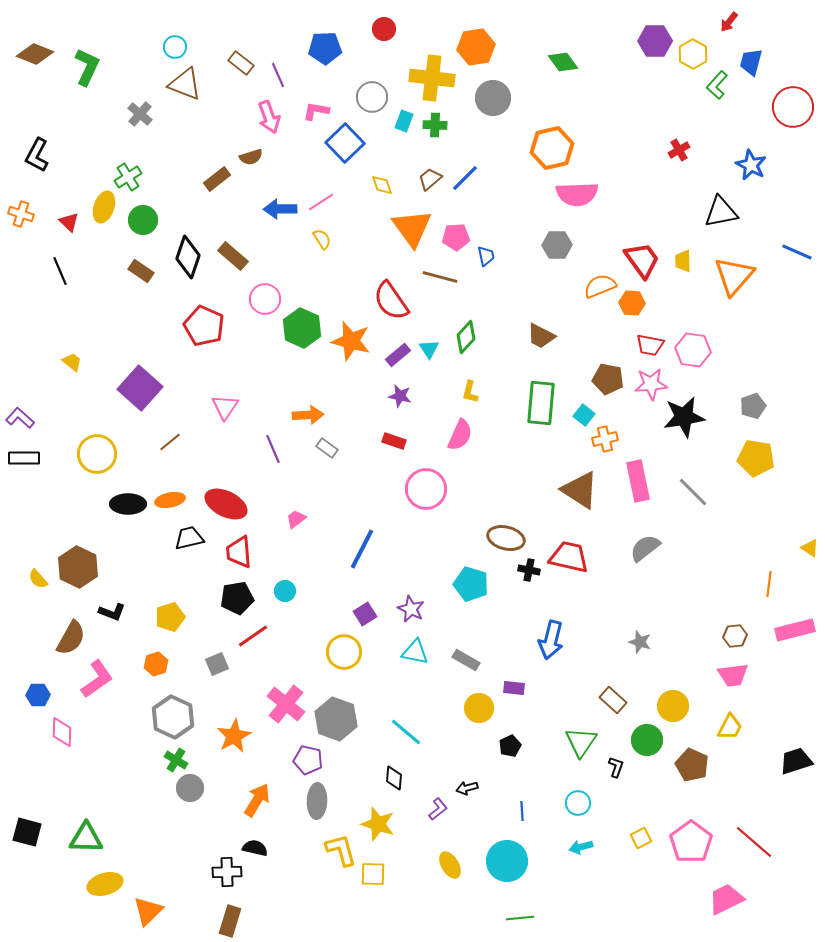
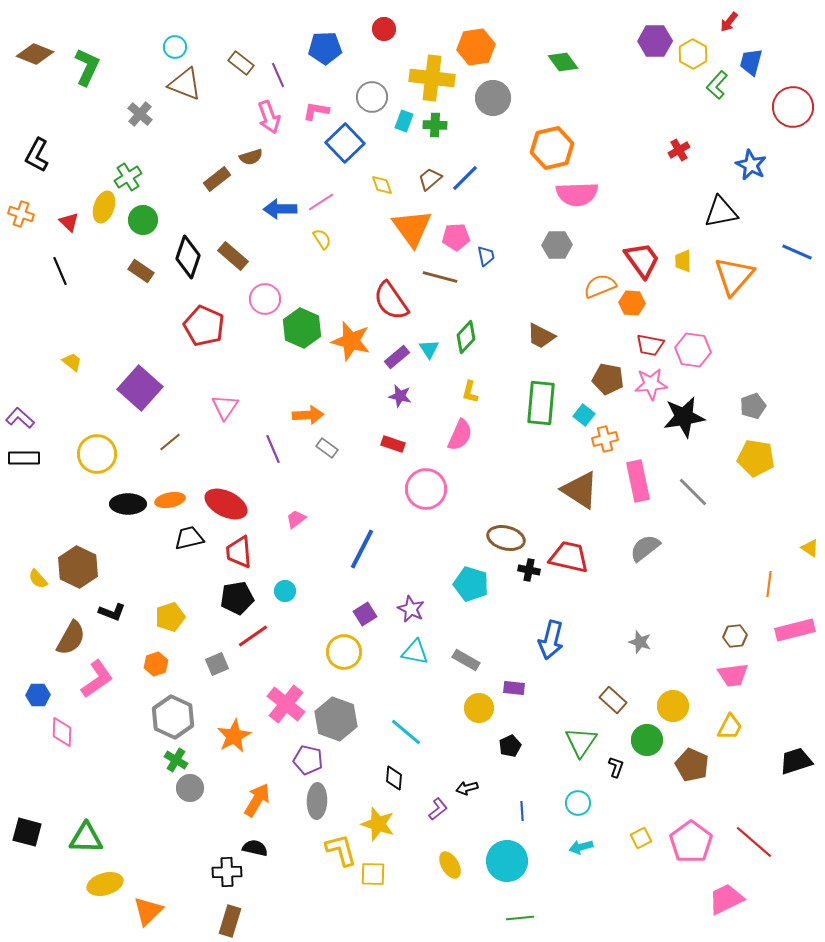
purple rectangle at (398, 355): moved 1 px left, 2 px down
red rectangle at (394, 441): moved 1 px left, 3 px down
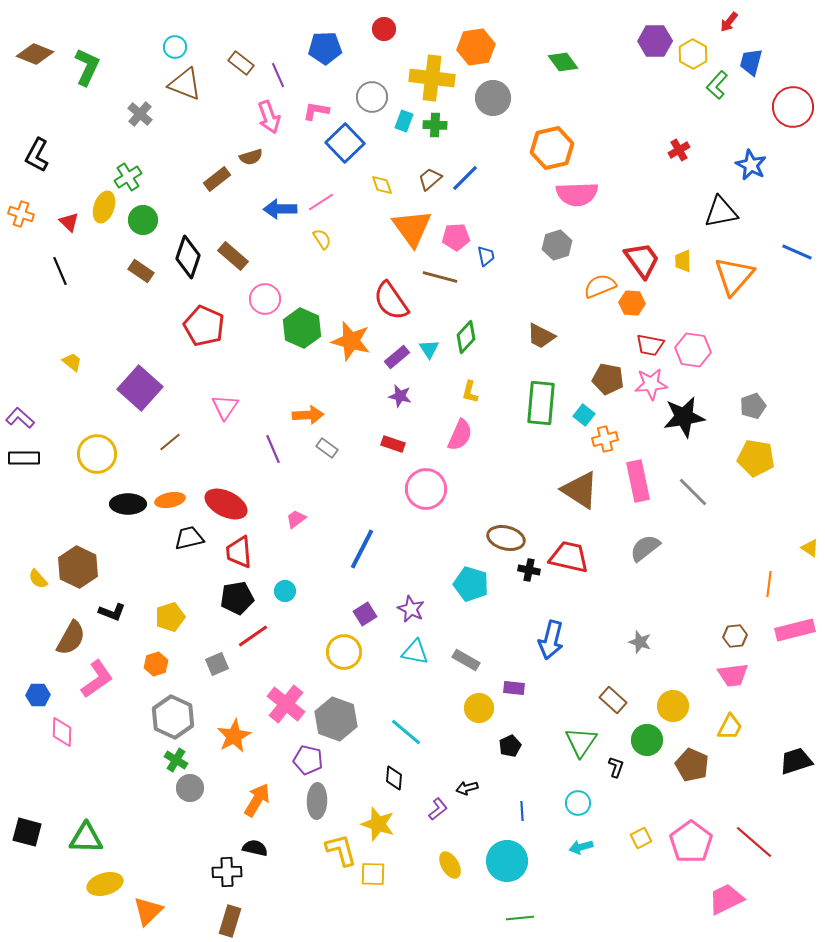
gray hexagon at (557, 245): rotated 16 degrees counterclockwise
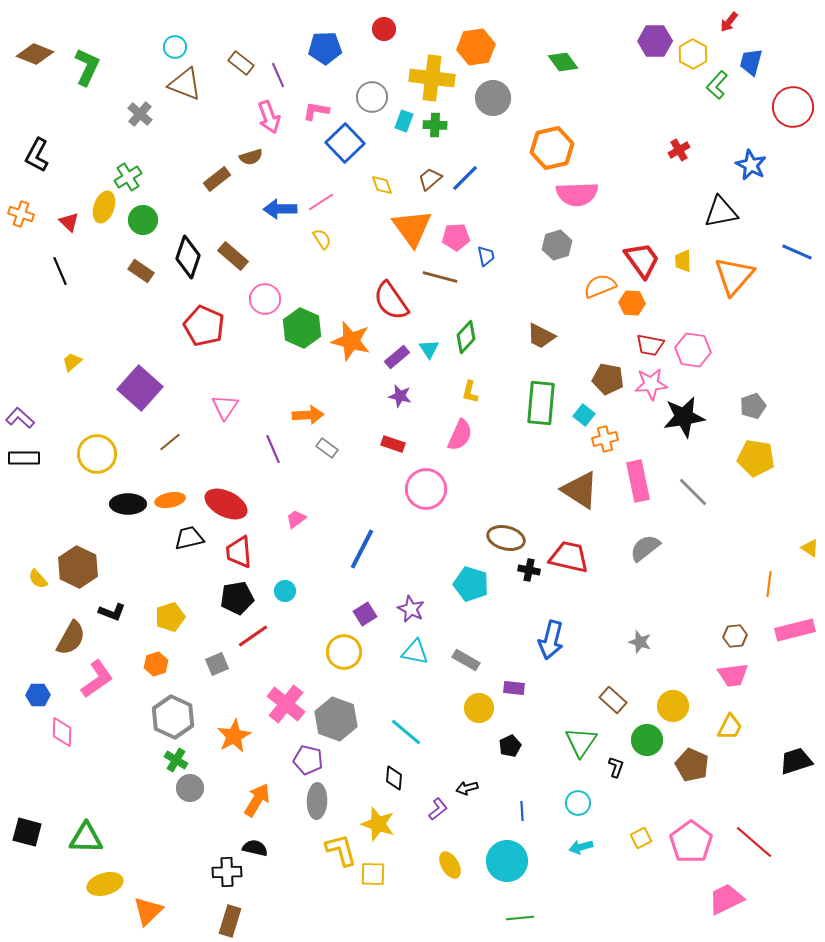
yellow trapezoid at (72, 362): rotated 80 degrees counterclockwise
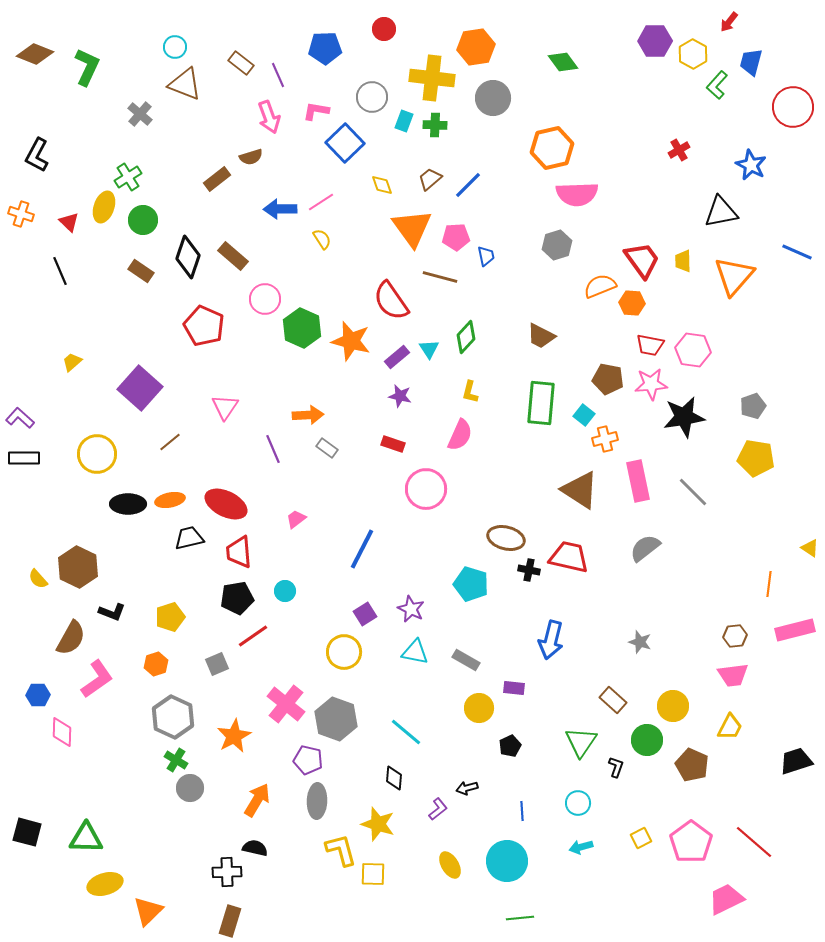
blue line at (465, 178): moved 3 px right, 7 px down
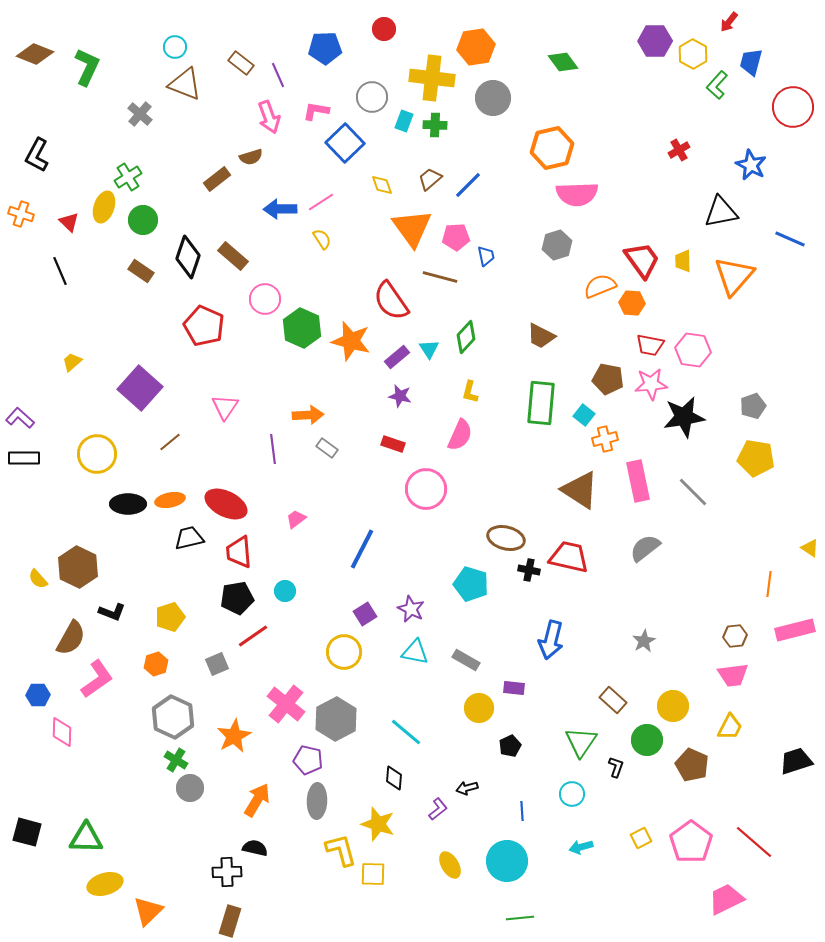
blue line at (797, 252): moved 7 px left, 13 px up
purple line at (273, 449): rotated 16 degrees clockwise
gray star at (640, 642): moved 4 px right, 1 px up; rotated 25 degrees clockwise
gray hexagon at (336, 719): rotated 12 degrees clockwise
cyan circle at (578, 803): moved 6 px left, 9 px up
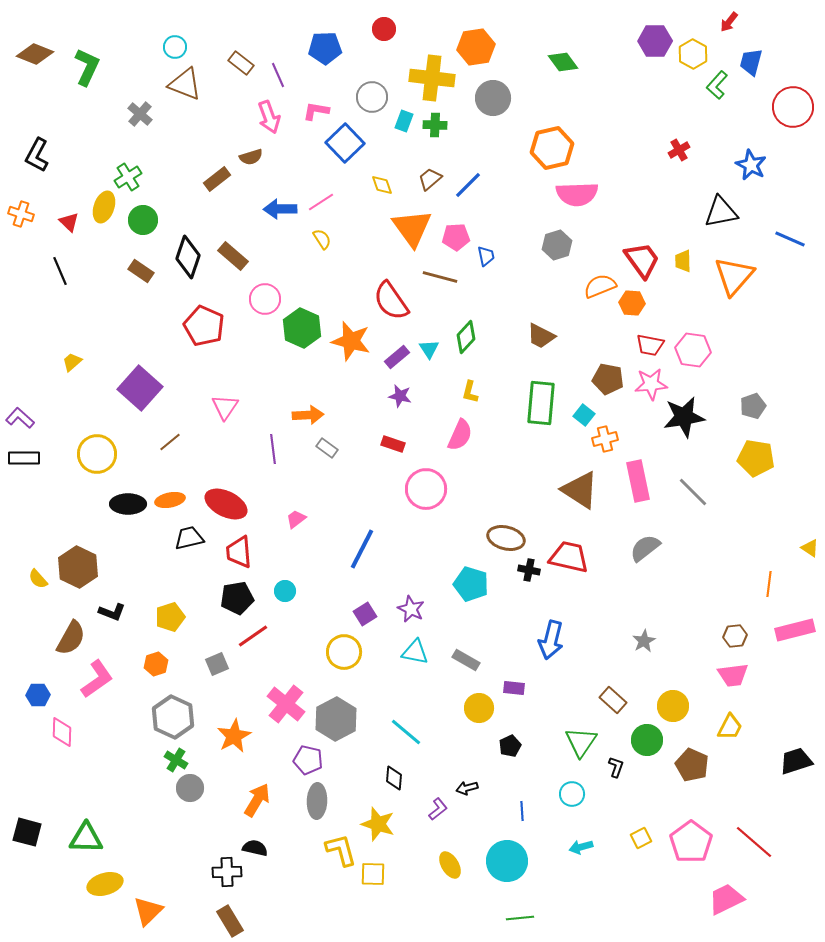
brown rectangle at (230, 921): rotated 48 degrees counterclockwise
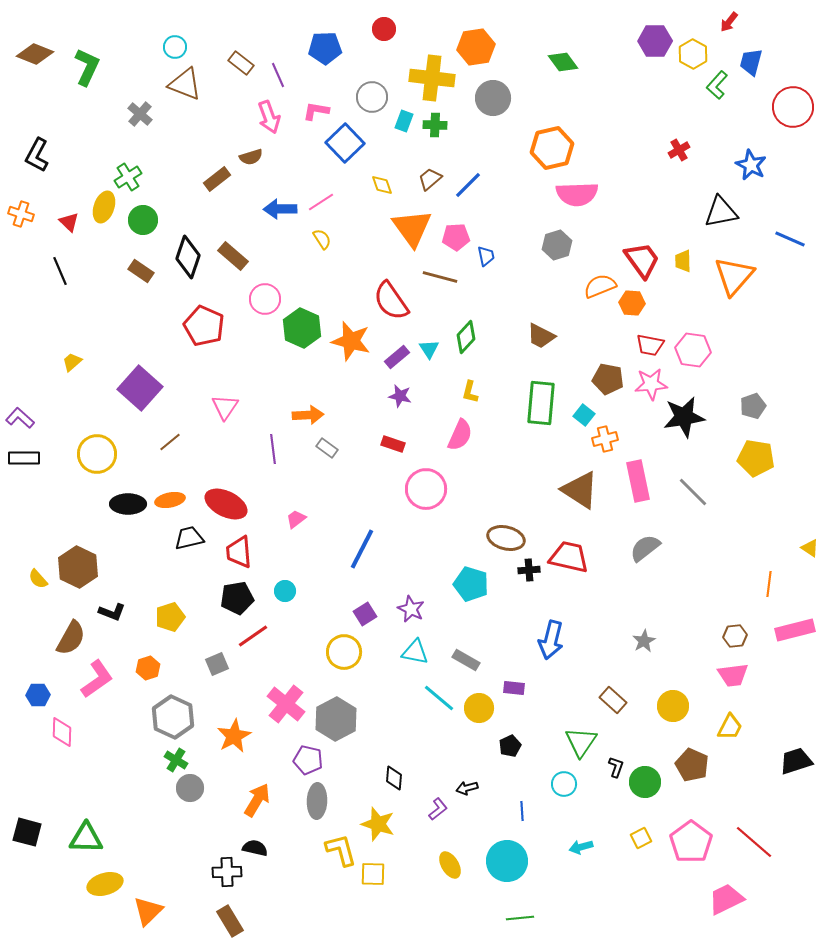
black cross at (529, 570): rotated 15 degrees counterclockwise
orange hexagon at (156, 664): moved 8 px left, 4 px down
cyan line at (406, 732): moved 33 px right, 34 px up
green circle at (647, 740): moved 2 px left, 42 px down
cyan circle at (572, 794): moved 8 px left, 10 px up
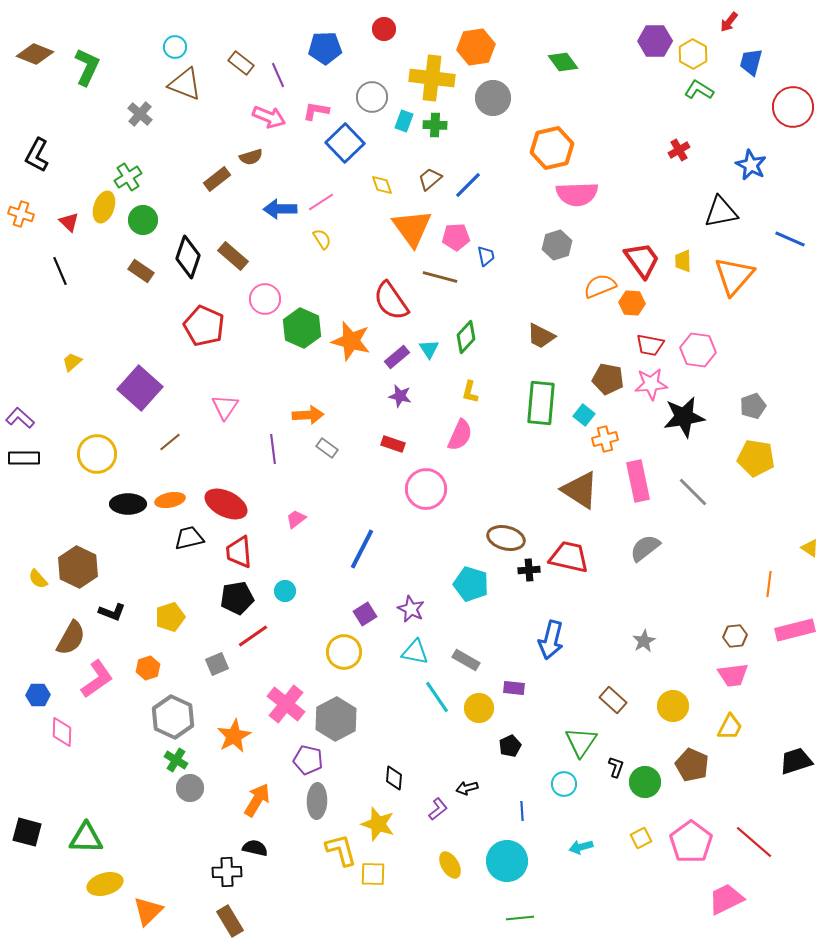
green L-shape at (717, 85): moved 18 px left, 5 px down; rotated 80 degrees clockwise
pink arrow at (269, 117): rotated 48 degrees counterclockwise
pink hexagon at (693, 350): moved 5 px right
cyan line at (439, 698): moved 2 px left, 1 px up; rotated 16 degrees clockwise
